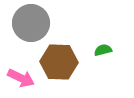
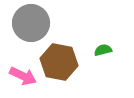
brown hexagon: rotated 9 degrees clockwise
pink arrow: moved 2 px right, 2 px up
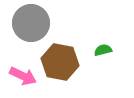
brown hexagon: moved 1 px right
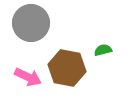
brown hexagon: moved 7 px right, 6 px down
pink arrow: moved 5 px right, 1 px down
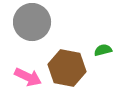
gray circle: moved 1 px right, 1 px up
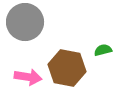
gray circle: moved 7 px left
pink arrow: rotated 16 degrees counterclockwise
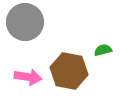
brown hexagon: moved 2 px right, 3 px down
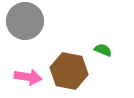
gray circle: moved 1 px up
green semicircle: rotated 36 degrees clockwise
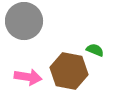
gray circle: moved 1 px left
green semicircle: moved 8 px left
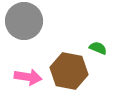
green semicircle: moved 3 px right, 2 px up
